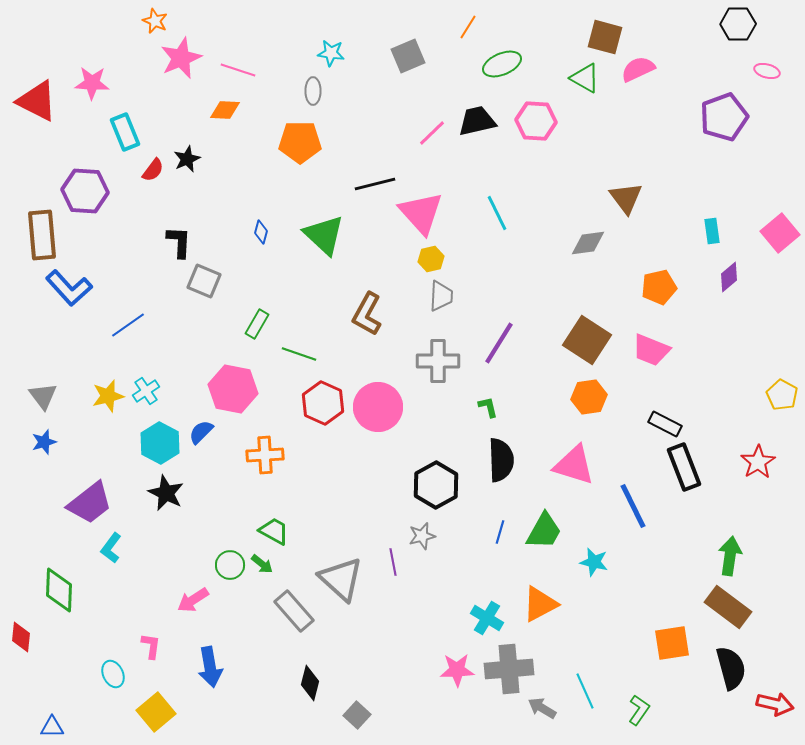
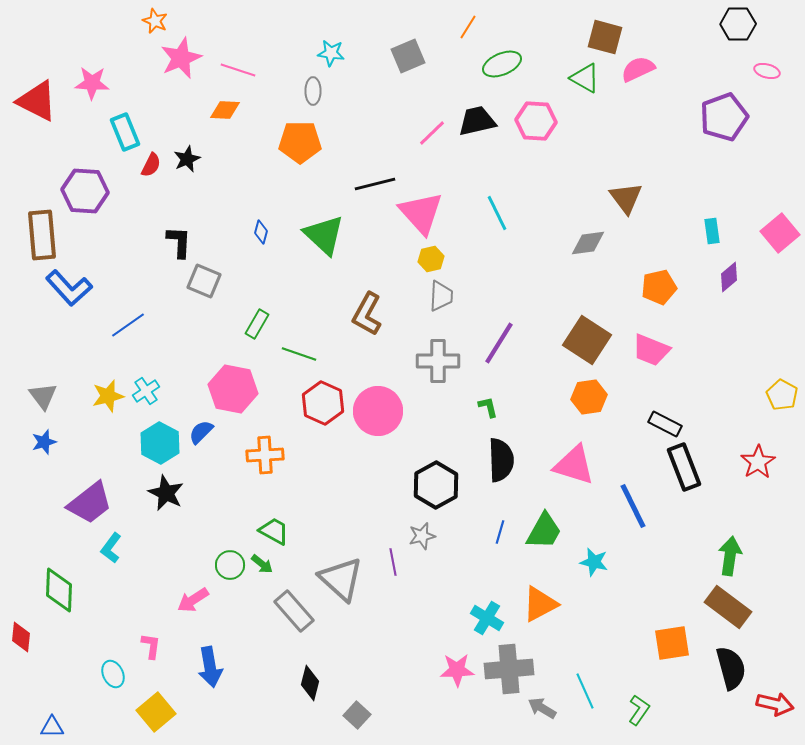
red semicircle at (153, 170): moved 2 px left, 5 px up; rotated 10 degrees counterclockwise
pink circle at (378, 407): moved 4 px down
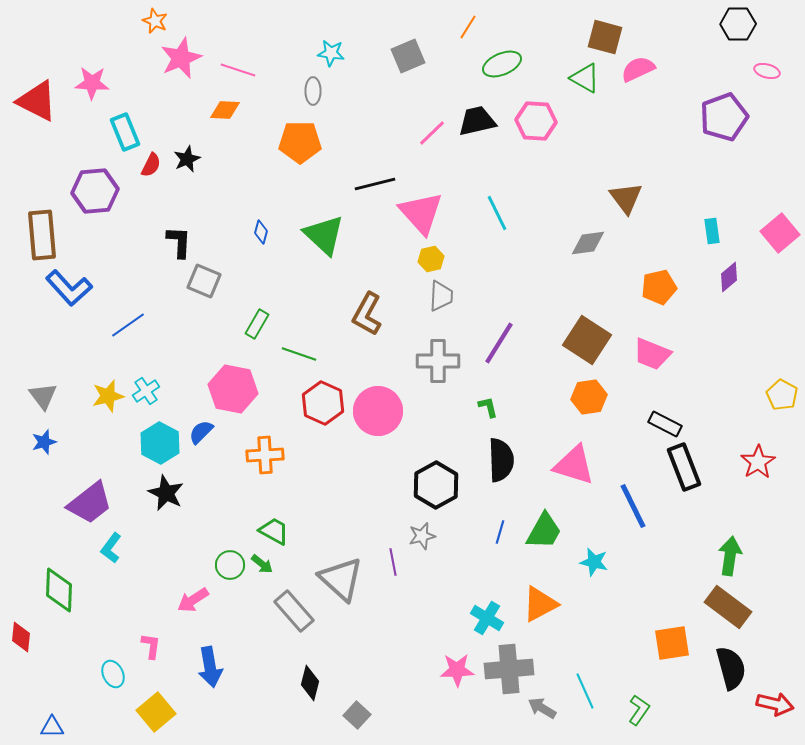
purple hexagon at (85, 191): moved 10 px right; rotated 9 degrees counterclockwise
pink trapezoid at (651, 350): moved 1 px right, 4 px down
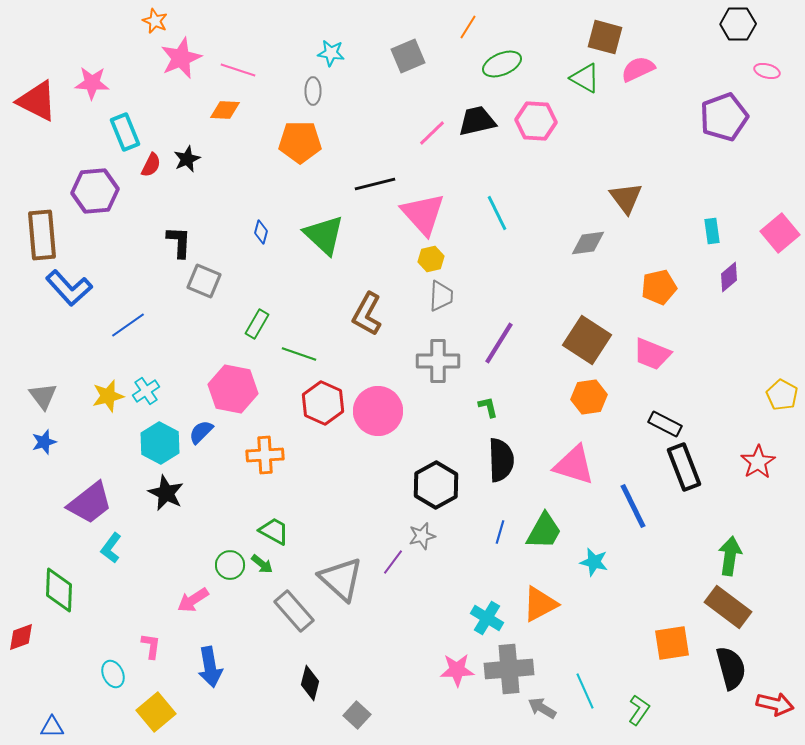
pink triangle at (421, 213): moved 2 px right, 1 px down
purple line at (393, 562): rotated 48 degrees clockwise
red diamond at (21, 637): rotated 64 degrees clockwise
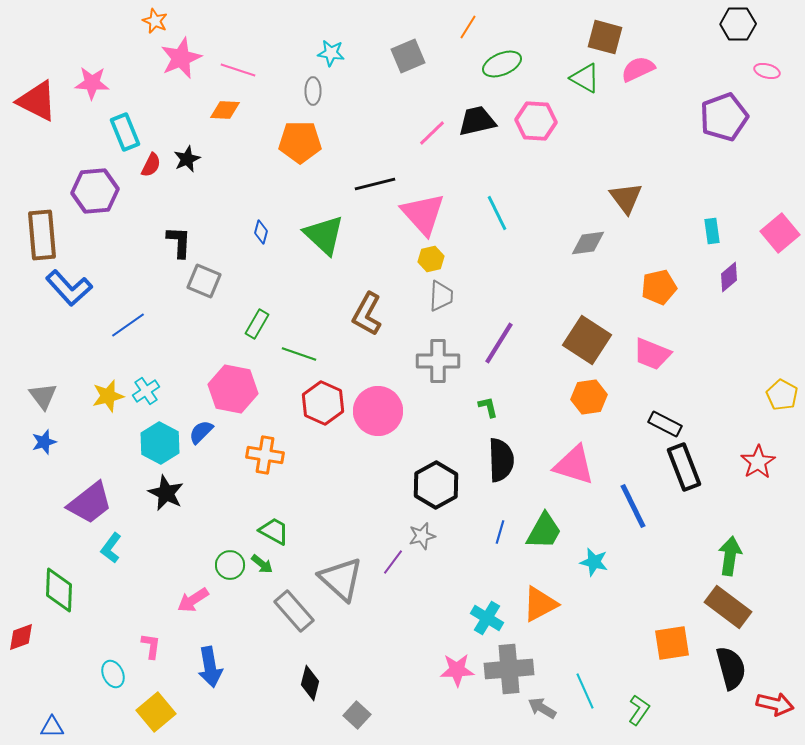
orange cross at (265, 455): rotated 12 degrees clockwise
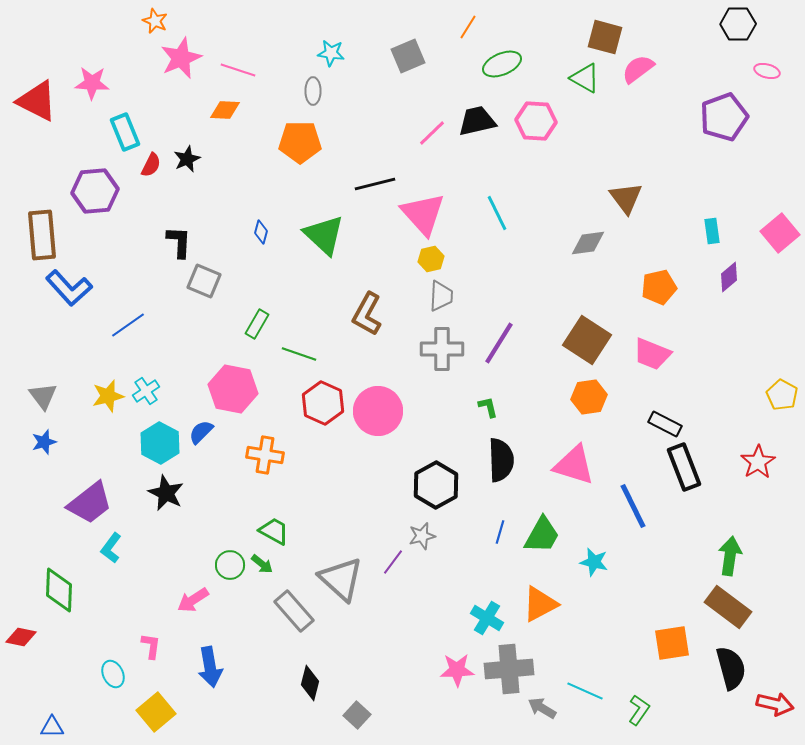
pink semicircle at (638, 69): rotated 12 degrees counterclockwise
gray cross at (438, 361): moved 4 px right, 12 px up
green trapezoid at (544, 531): moved 2 px left, 4 px down
red diamond at (21, 637): rotated 32 degrees clockwise
cyan line at (585, 691): rotated 42 degrees counterclockwise
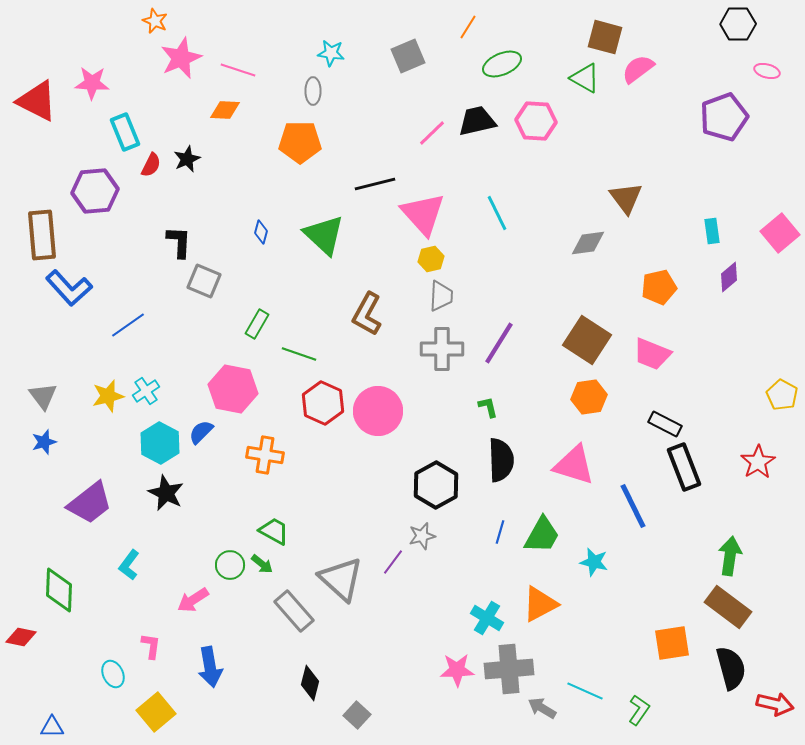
cyan L-shape at (111, 548): moved 18 px right, 17 px down
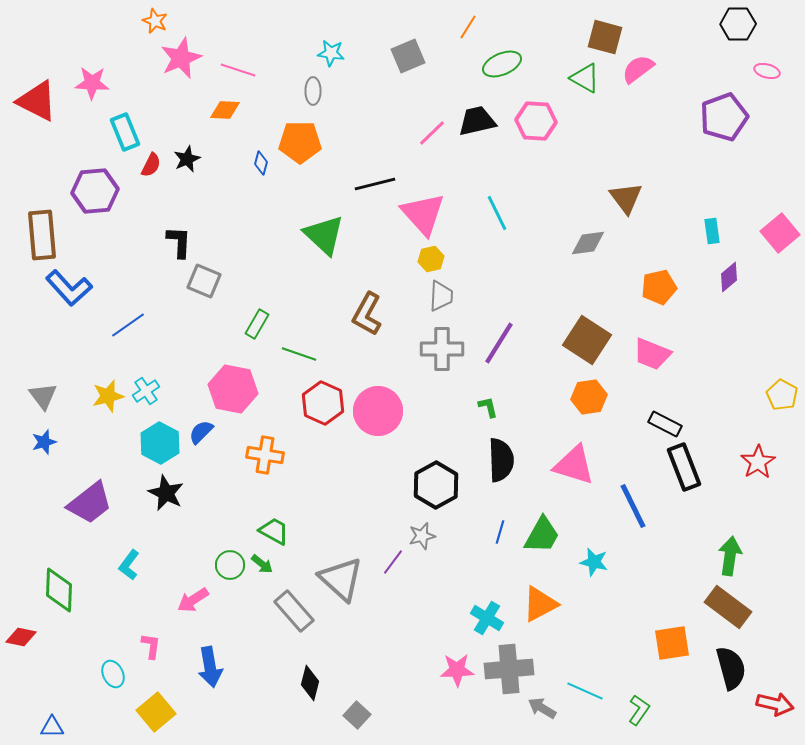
blue diamond at (261, 232): moved 69 px up
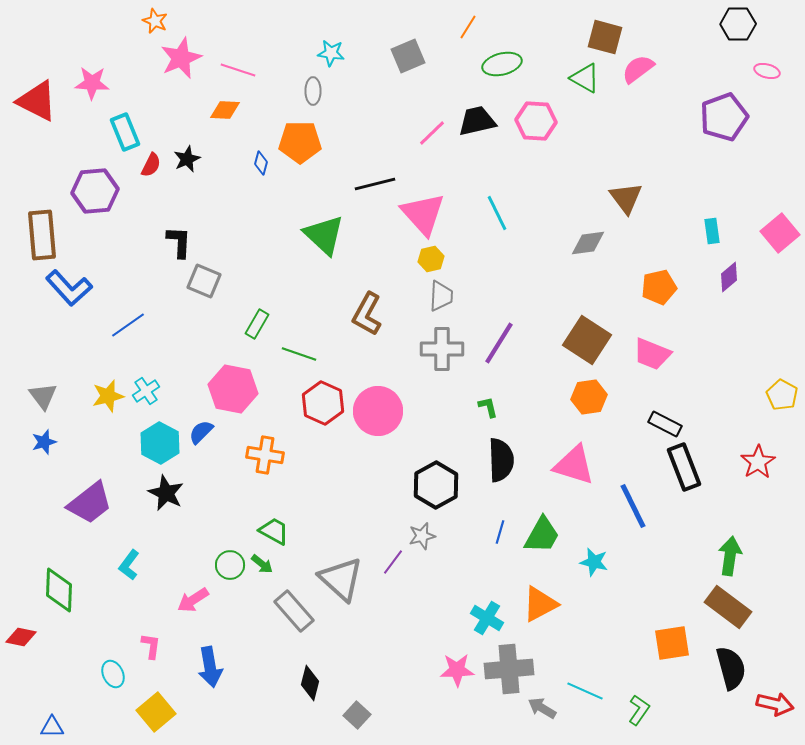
green ellipse at (502, 64): rotated 9 degrees clockwise
